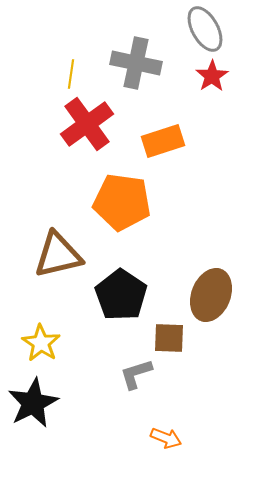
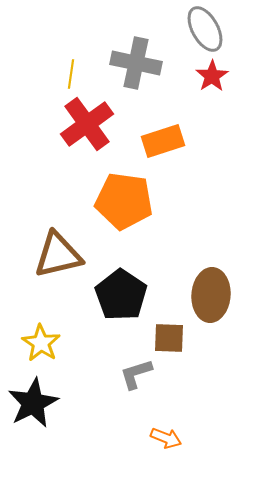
orange pentagon: moved 2 px right, 1 px up
brown ellipse: rotated 18 degrees counterclockwise
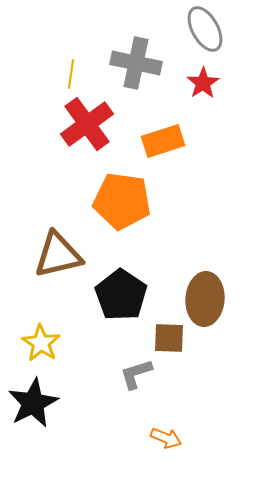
red star: moved 9 px left, 7 px down
orange pentagon: moved 2 px left
brown ellipse: moved 6 px left, 4 px down
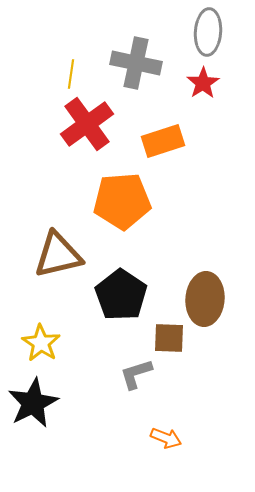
gray ellipse: moved 3 px right, 3 px down; rotated 33 degrees clockwise
orange pentagon: rotated 12 degrees counterclockwise
